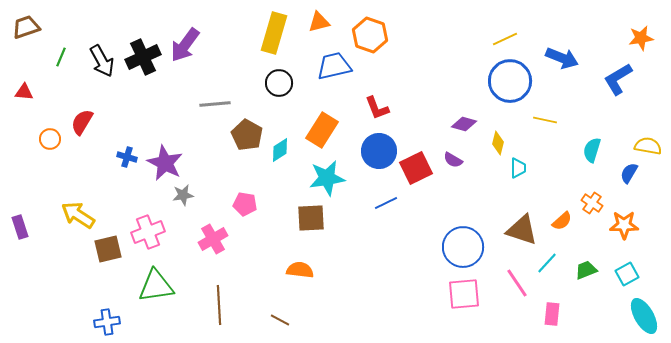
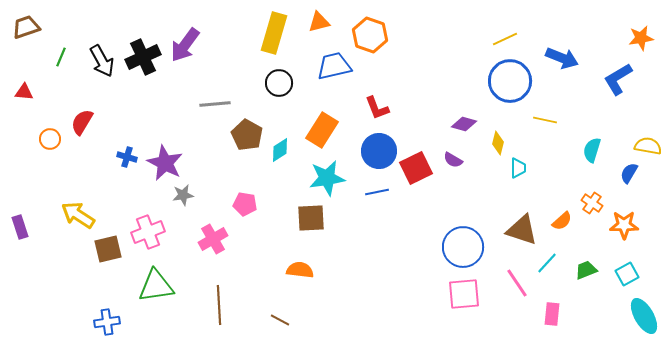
blue line at (386, 203): moved 9 px left, 11 px up; rotated 15 degrees clockwise
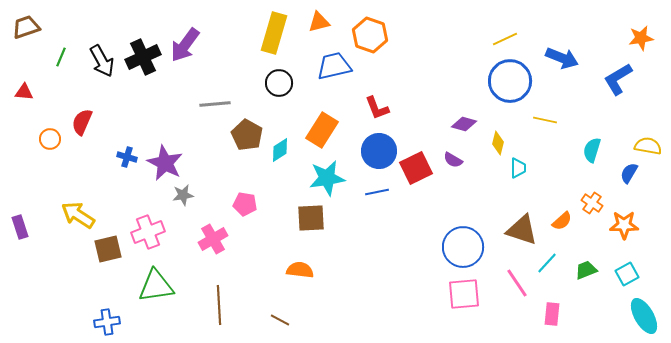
red semicircle at (82, 122): rotated 8 degrees counterclockwise
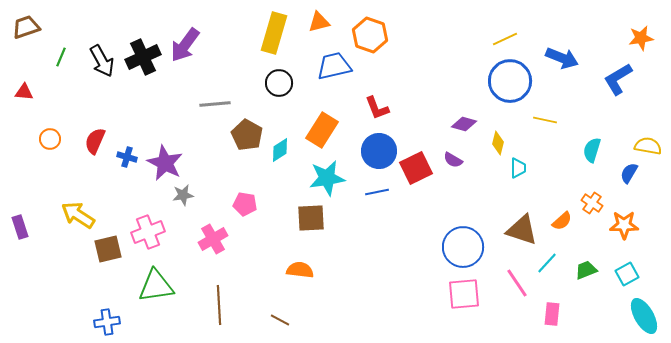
red semicircle at (82, 122): moved 13 px right, 19 px down
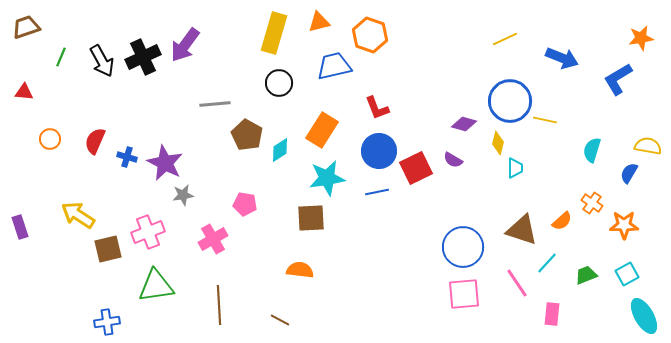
blue circle at (510, 81): moved 20 px down
cyan trapezoid at (518, 168): moved 3 px left
green trapezoid at (586, 270): moved 5 px down
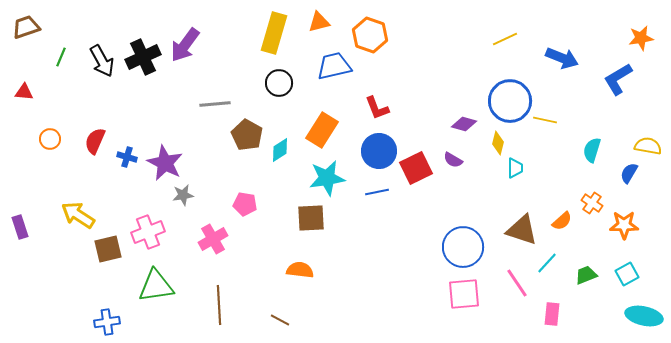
cyan ellipse at (644, 316): rotated 48 degrees counterclockwise
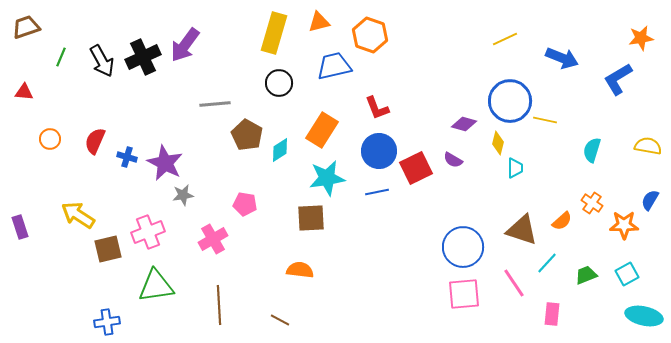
blue semicircle at (629, 173): moved 21 px right, 27 px down
pink line at (517, 283): moved 3 px left
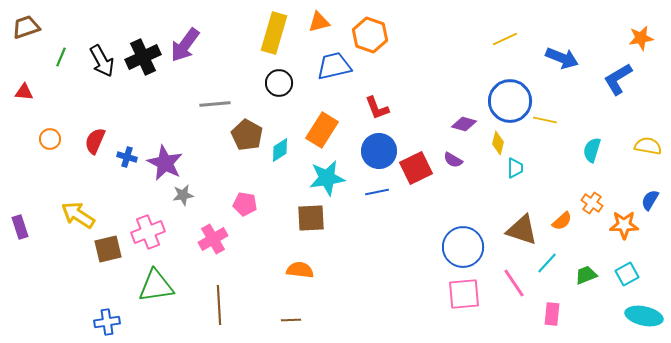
brown line at (280, 320): moved 11 px right; rotated 30 degrees counterclockwise
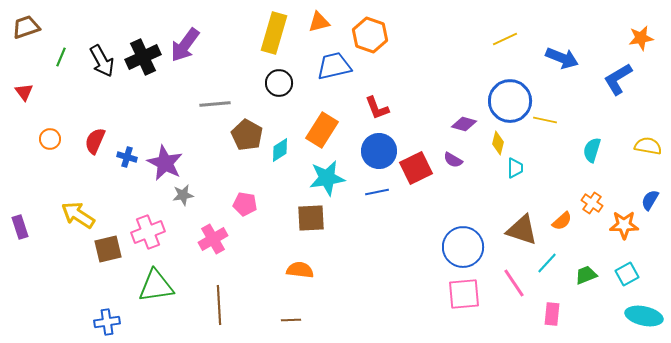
red triangle at (24, 92): rotated 48 degrees clockwise
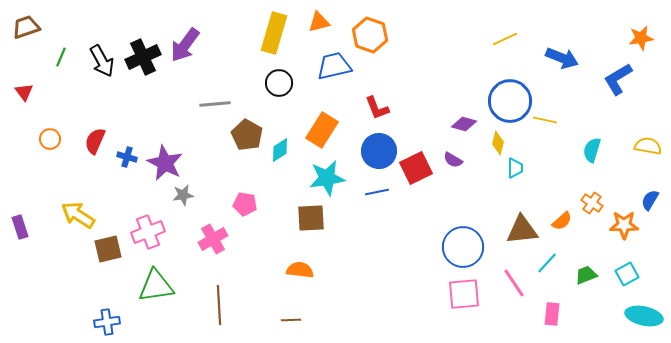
brown triangle at (522, 230): rotated 24 degrees counterclockwise
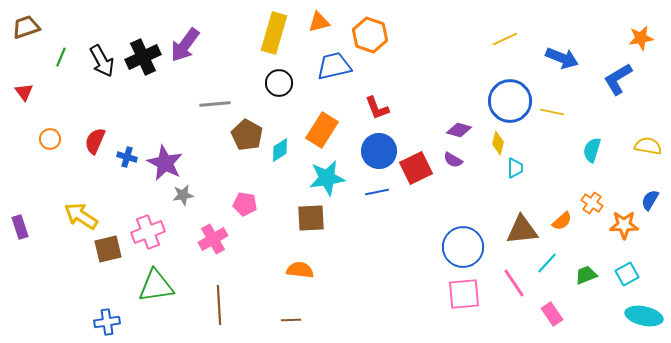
yellow line at (545, 120): moved 7 px right, 8 px up
purple diamond at (464, 124): moved 5 px left, 6 px down
yellow arrow at (78, 215): moved 3 px right, 1 px down
pink rectangle at (552, 314): rotated 40 degrees counterclockwise
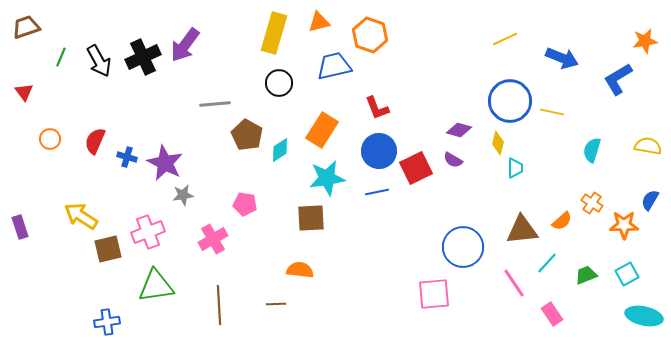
orange star at (641, 38): moved 4 px right, 3 px down
black arrow at (102, 61): moved 3 px left
pink square at (464, 294): moved 30 px left
brown line at (291, 320): moved 15 px left, 16 px up
